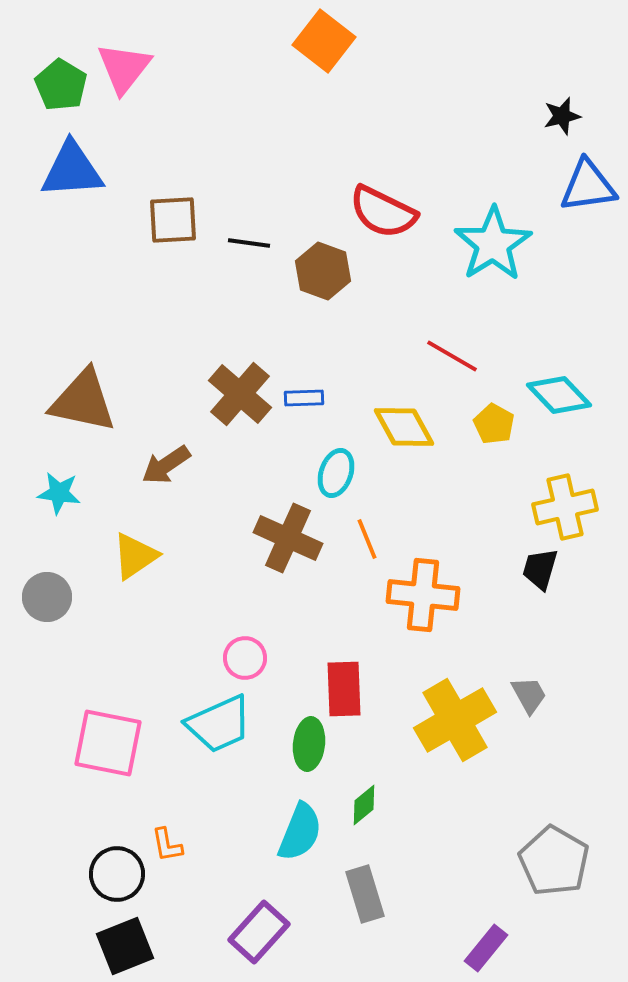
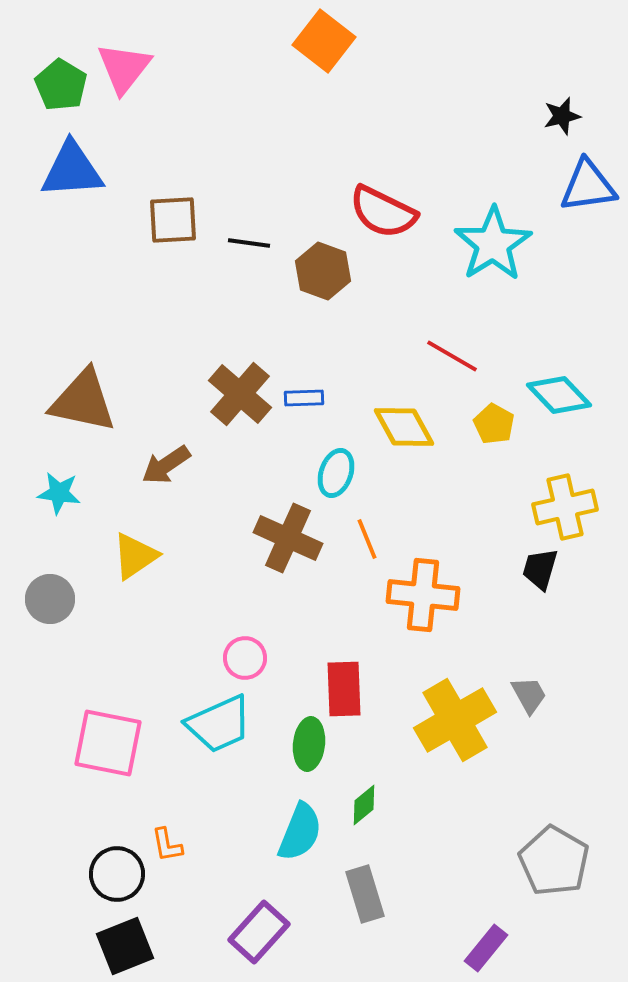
gray circle at (47, 597): moved 3 px right, 2 px down
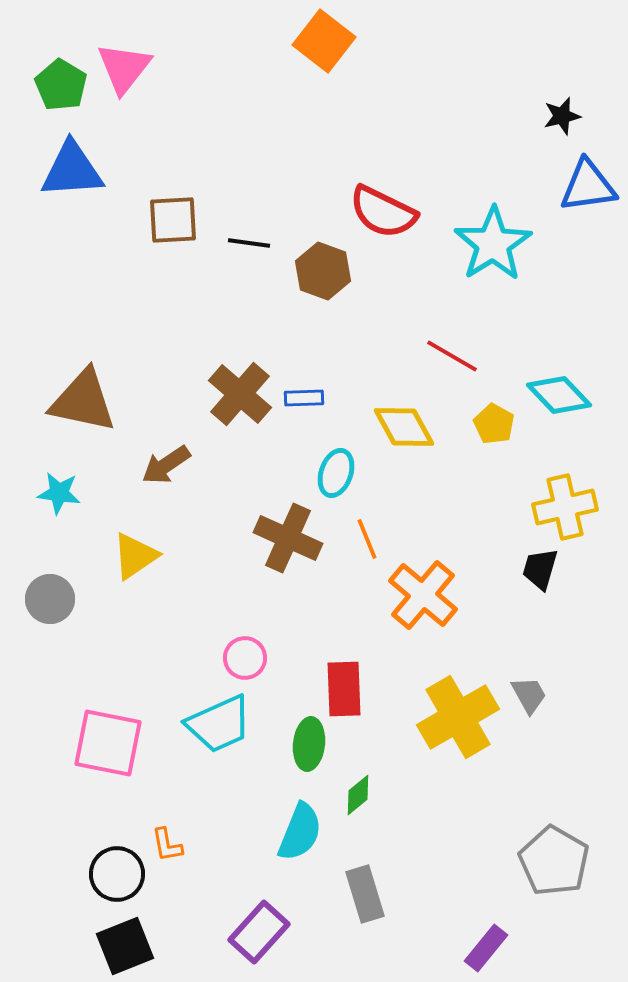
orange cross at (423, 595): rotated 34 degrees clockwise
yellow cross at (455, 720): moved 3 px right, 3 px up
green diamond at (364, 805): moved 6 px left, 10 px up
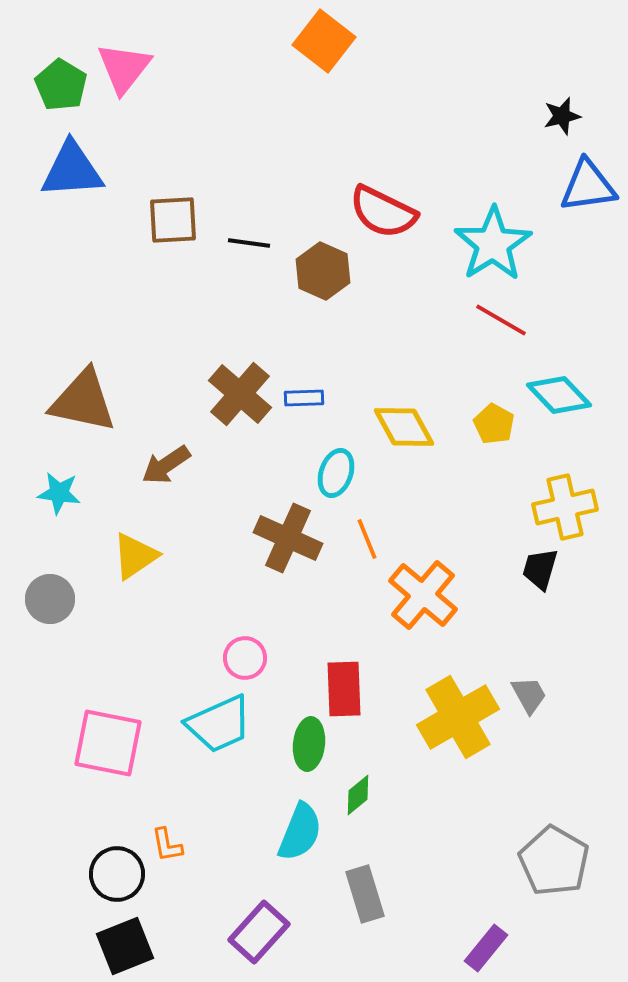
brown hexagon at (323, 271): rotated 4 degrees clockwise
red line at (452, 356): moved 49 px right, 36 px up
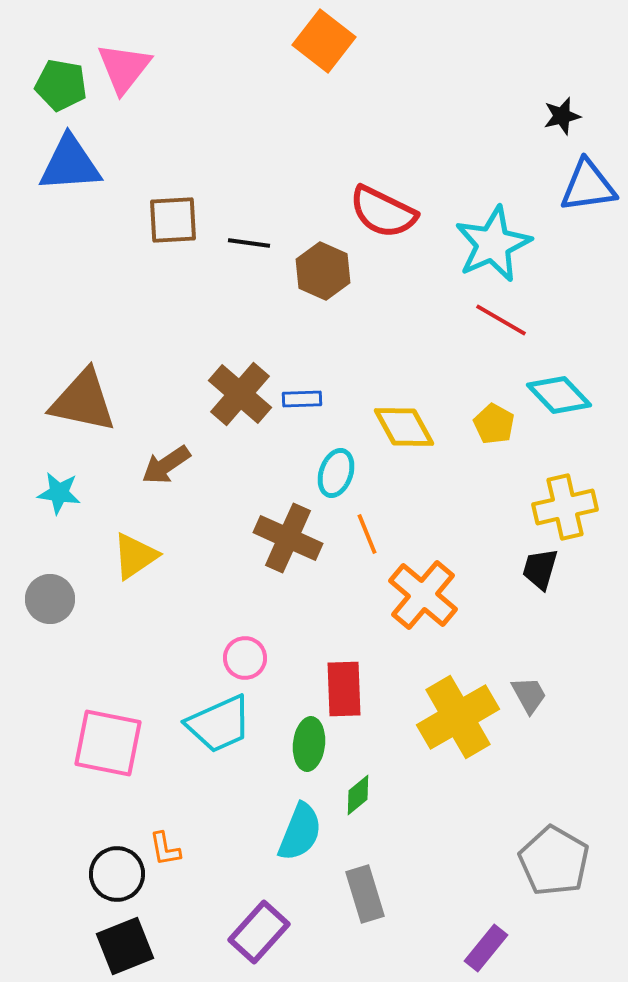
green pentagon at (61, 85): rotated 21 degrees counterclockwise
blue triangle at (72, 170): moved 2 px left, 6 px up
cyan star at (493, 244): rotated 8 degrees clockwise
blue rectangle at (304, 398): moved 2 px left, 1 px down
orange line at (367, 539): moved 5 px up
orange L-shape at (167, 845): moved 2 px left, 4 px down
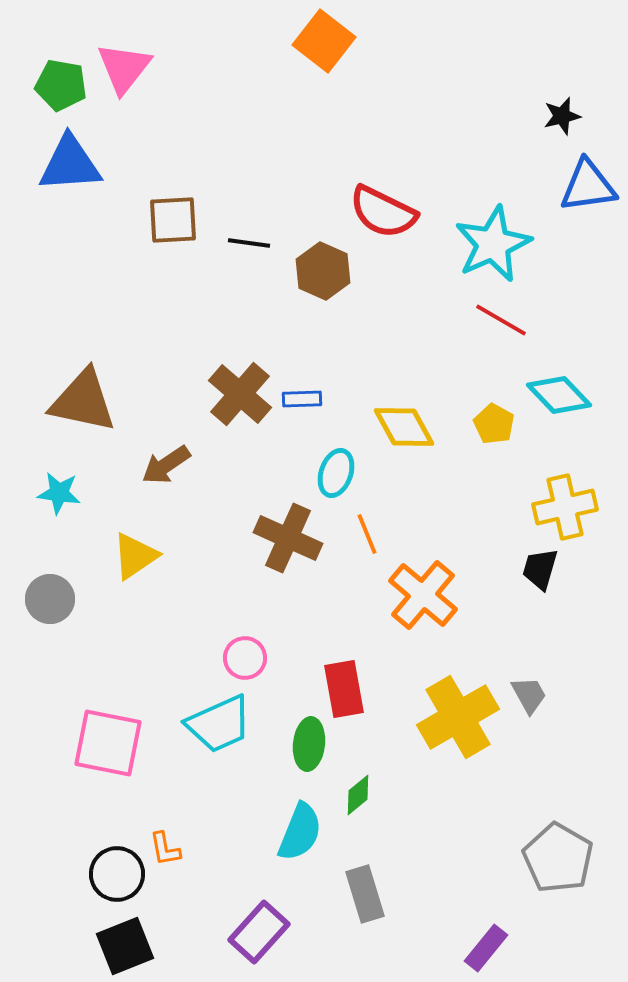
red rectangle at (344, 689): rotated 8 degrees counterclockwise
gray pentagon at (554, 861): moved 4 px right, 3 px up
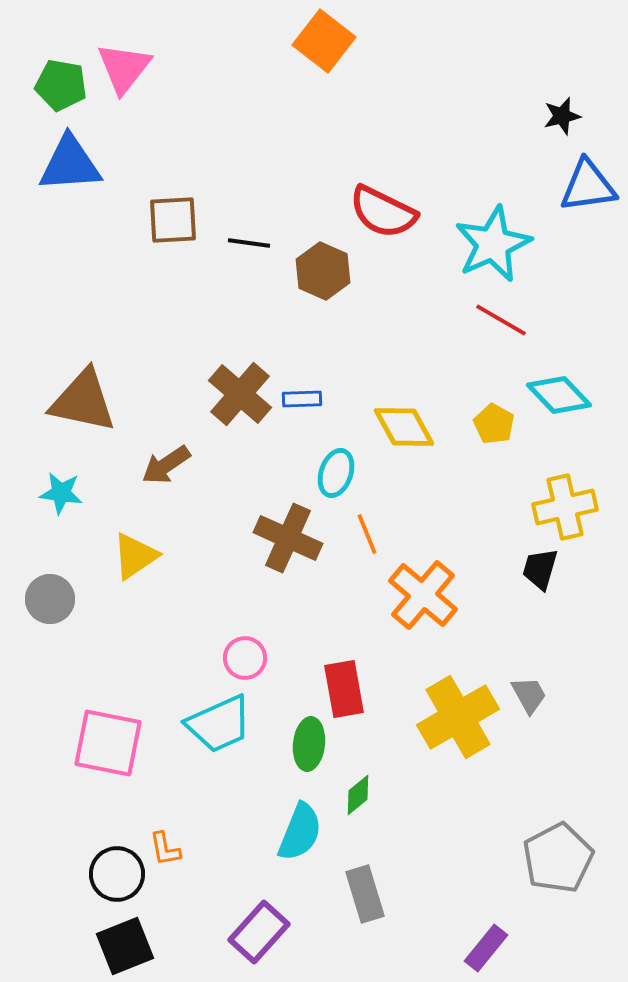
cyan star at (59, 493): moved 2 px right
gray pentagon at (558, 858): rotated 14 degrees clockwise
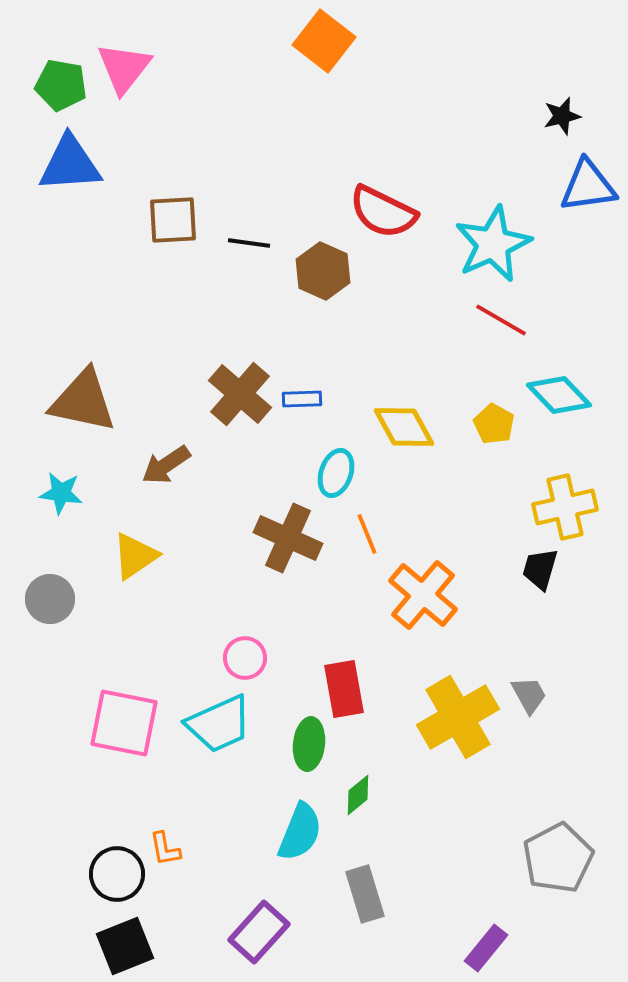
pink square at (108, 743): moved 16 px right, 20 px up
